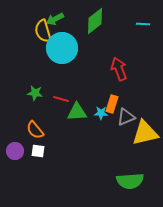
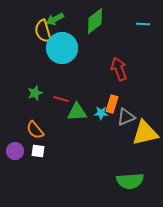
green star: rotated 28 degrees counterclockwise
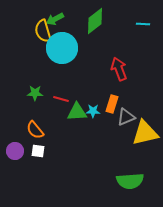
green star: rotated 21 degrees clockwise
cyan star: moved 8 px left, 2 px up
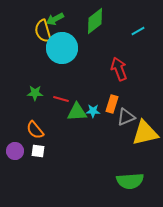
cyan line: moved 5 px left, 7 px down; rotated 32 degrees counterclockwise
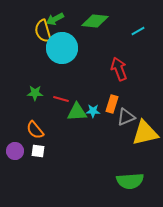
green diamond: rotated 44 degrees clockwise
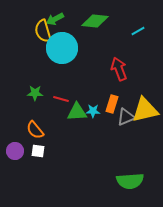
yellow triangle: moved 23 px up
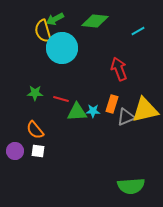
green semicircle: moved 1 px right, 5 px down
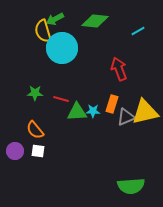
yellow triangle: moved 2 px down
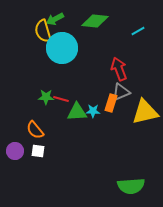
green star: moved 11 px right, 4 px down
orange rectangle: moved 1 px left, 1 px up
gray triangle: moved 5 px left, 25 px up
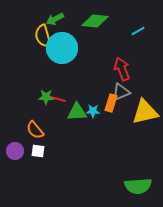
yellow semicircle: moved 5 px down
red arrow: moved 3 px right
red line: moved 3 px left
green semicircle: moved 7 px right
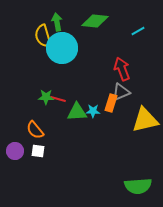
green arrow: moved 2 px right, 3 px down; rotated 108 degrees clockwise
yellow triangle: moved 8 px down
